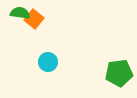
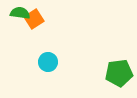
orange square: rotated 18 degrees clockwise
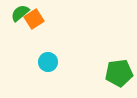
green semicircle: rotated 48 degrees counterclockwise
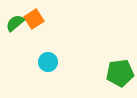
green semicircle: moved 5 px left, 10 px down
green pentagon: moved 1 px right
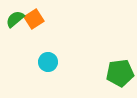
green semicircle: moved 4 px up
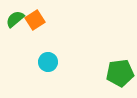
orange square: moved 1 px right, 1 px down
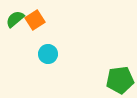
cyan circle: moved 8 px up
green pentagon: moved 7 px down
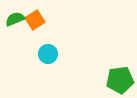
green semicircle: rotated 18 degrees clockwise
